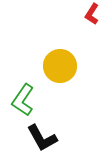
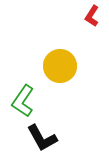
red L-shape: moved 2 px down
green L-shape: moved 1 px down
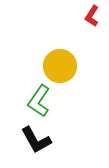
green L-shape: moved 16 px right
black L-shape: moved 6 px left, 2 px down
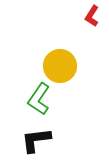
green L-shape: moved 2 px up
black L-shape: rotated 112 degrees clockwise
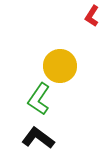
black L-shape: moved 2 px right, 2 px up; rotated 44 degrees clockwise
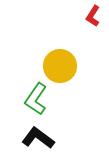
red L-shape: moved 1 px right
green L-shape: moved 3 px left
